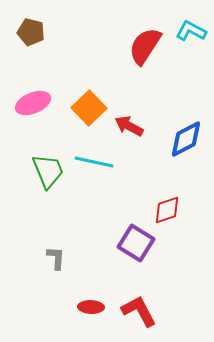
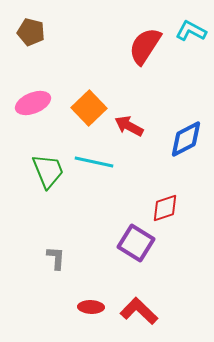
red diamond: moved 2 px left, 2 px up
red L-shape: rotated 18 degrees counterclockwise
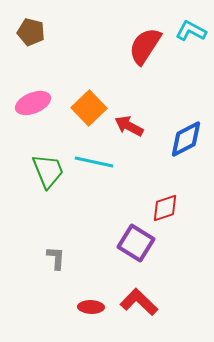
red L-shape: moved 9 px up
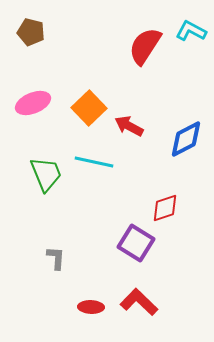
green trapezoid: moved 2 px left, 3 px down
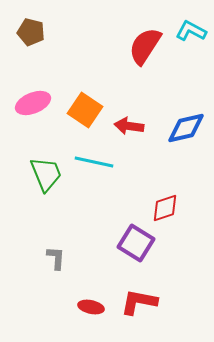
orange square: moved 4 px left, 2 px down; rotated 12 degrees counterclockwise
red arrow: rotated 20 degrees counterclockwise
blue diamond: moved 11 px up; rotated 15 degrees clockwise
red L-shape: rotated 33 degrees counterclockwise
red ellipse: rotated 10 degrees clockwise
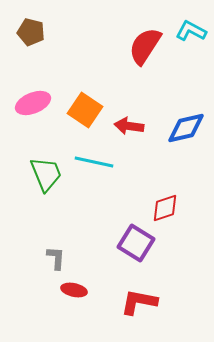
red ellipse: moved 17 px left, 17 px up
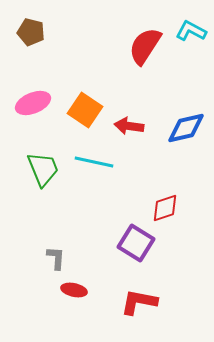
green trapezoid: moved 3 px left, 5 px up
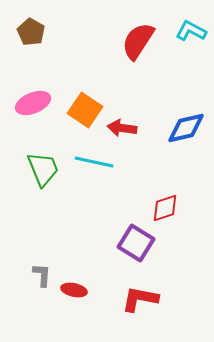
brown pentagon: rotated 16 degrees clockwise
red semicircle: moved 7 px left, 5 px up
red arrow: moved 7 px left, 2 px down
gray L-shape: moved 14 px left, 17 px down
red L-shape: moved 1 px right, 3 px up
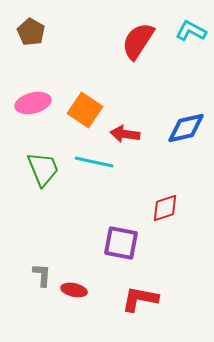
pink ellipse: rotated 8 degrees clockwise
red arrow: moved 3 px right, 6 px down
purple square: moved 15 px left; rotated 21 degrees counterclockwise
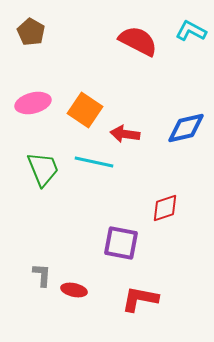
red semicircle: rotated 84 degrees clockwise
